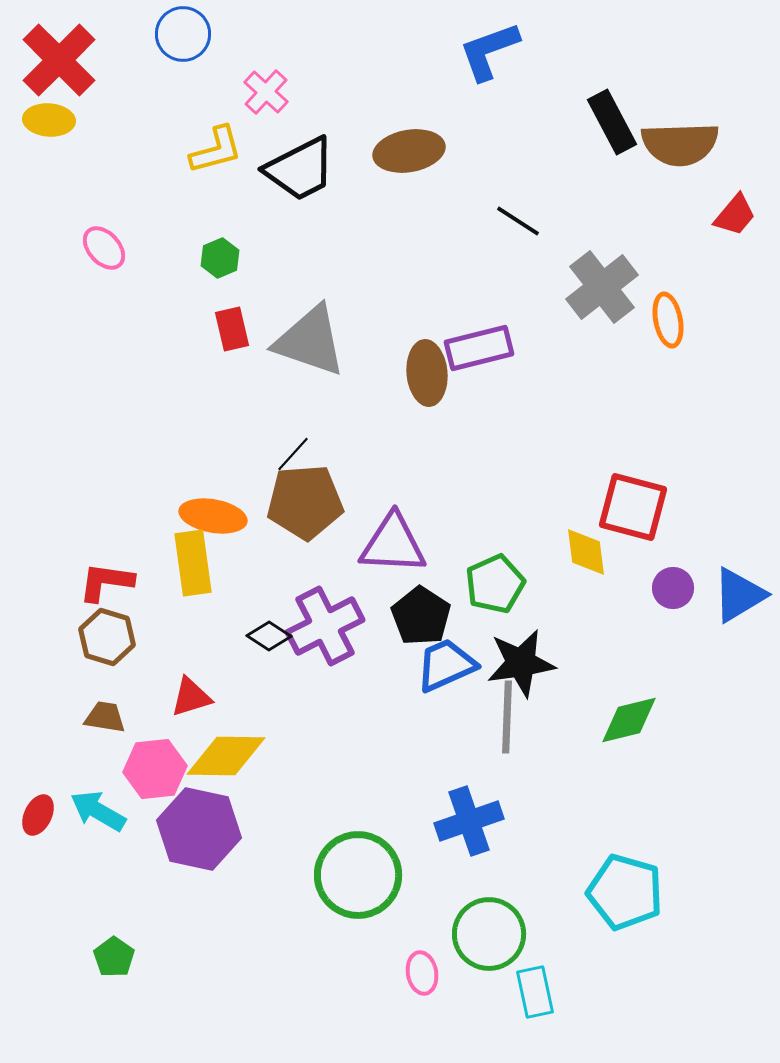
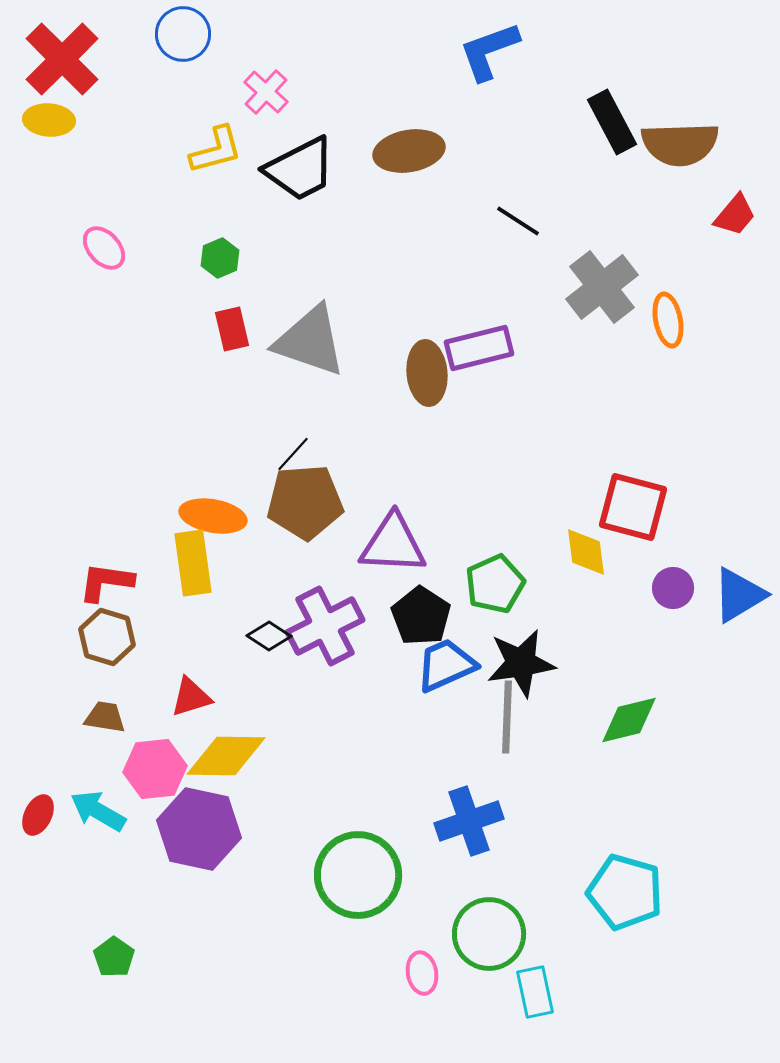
red cross at (59, 60): moved 3 px right, 1 px up
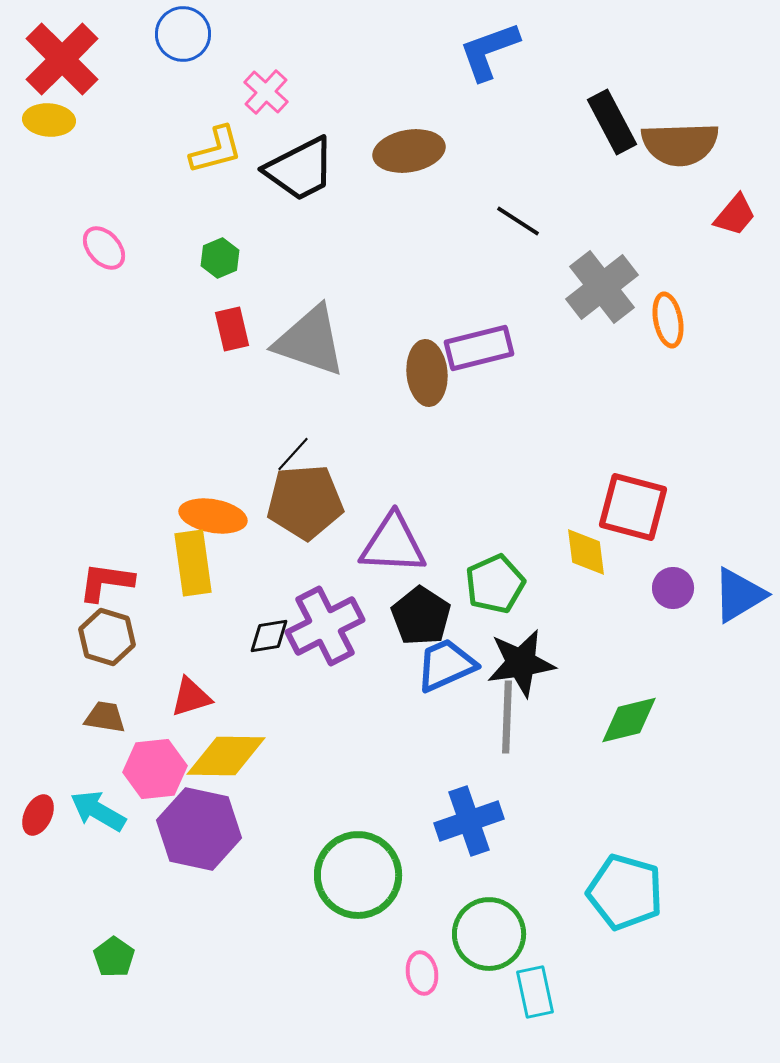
black diamond at (269, 636): rotated 42 degrees counterclockwise
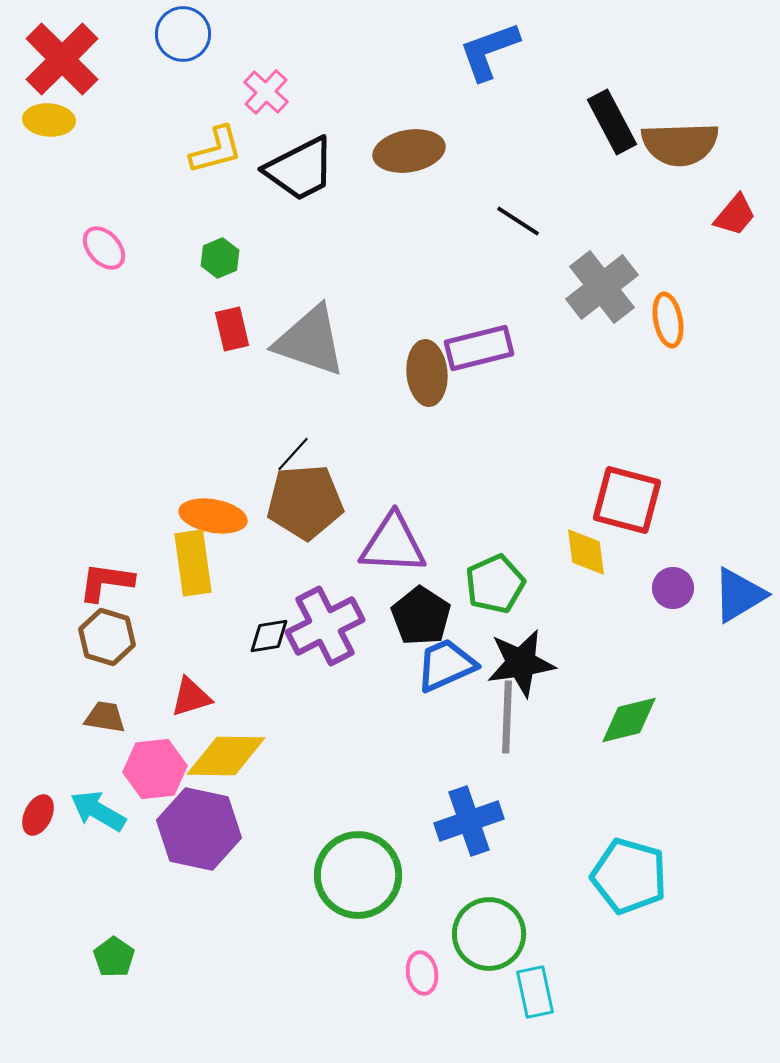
red square at (633, 507): moved 6 px left, 7 px up
cyan pentagon at (625, 892): moved 4 px right, 16 px up
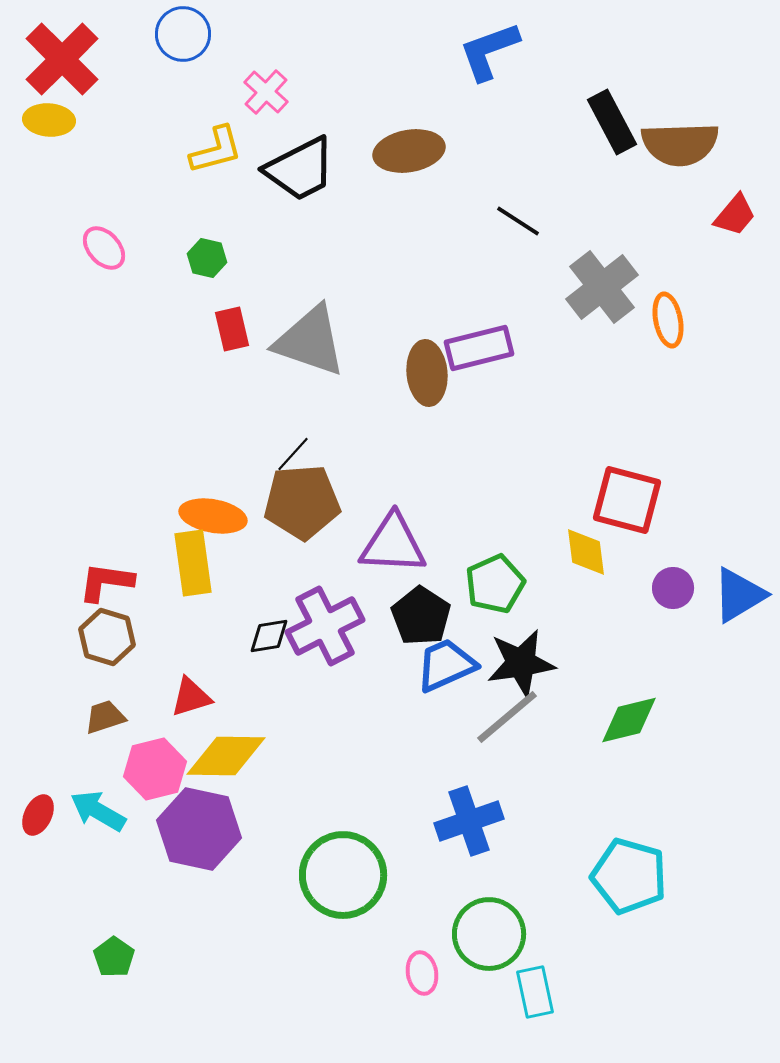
green hexagon at (220, 258): moved 13 px left; rotated 24 degrees counterclockwise
brown pentagon at (305, 502): moved 3 px left
brown trapezoid at (105, 717): rotated 27 degrees counterclockwise
gray line at (507, 717): rotated 48 degrees clockwise
pink hexagon at (155, 769): rotated 8 degrees counterclockwise
green circle at (358, 875): moved 15 px left
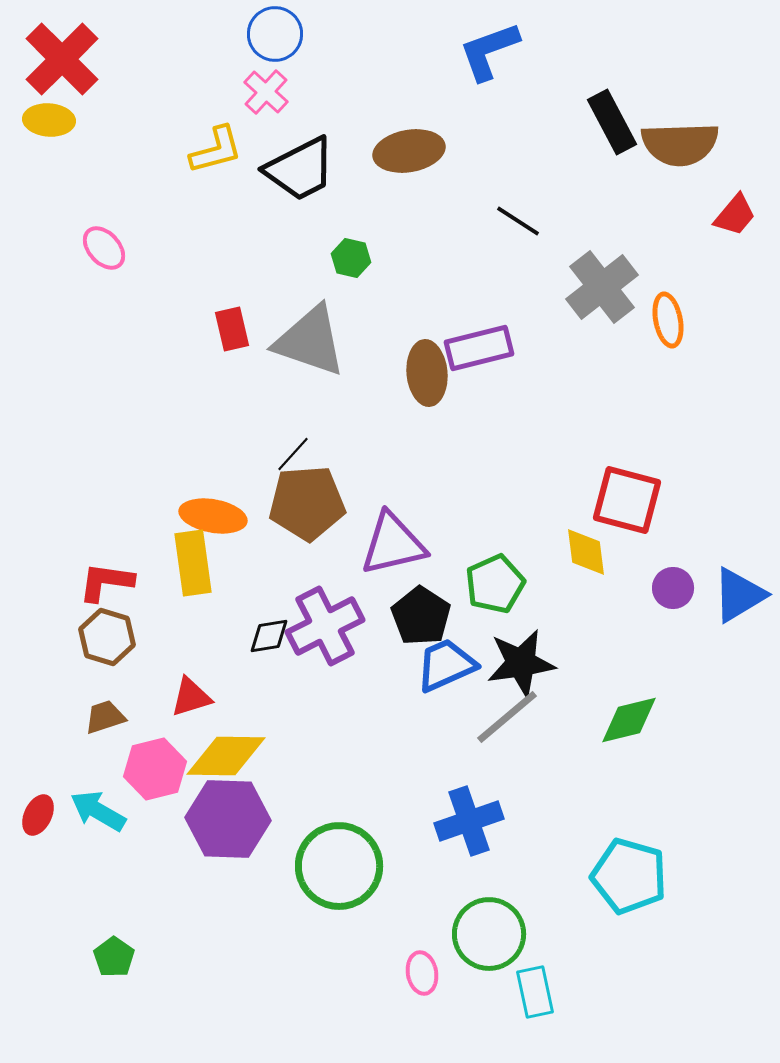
blue circle at (183, 34): moved 92 px right
green hexagon at (207, 258): moved 144 px right
brown pentagon at (302, 502): moved 5 px right, 1 px down
purple triangle at (393, 544): rotated 16 degrees counterclockwise
purple hexagon at (199, 829): moved 29 px right, 10 px up; rotated 10 degrees counterclockwise
green circle at (343, 875): moved 4 px left, 9 px up
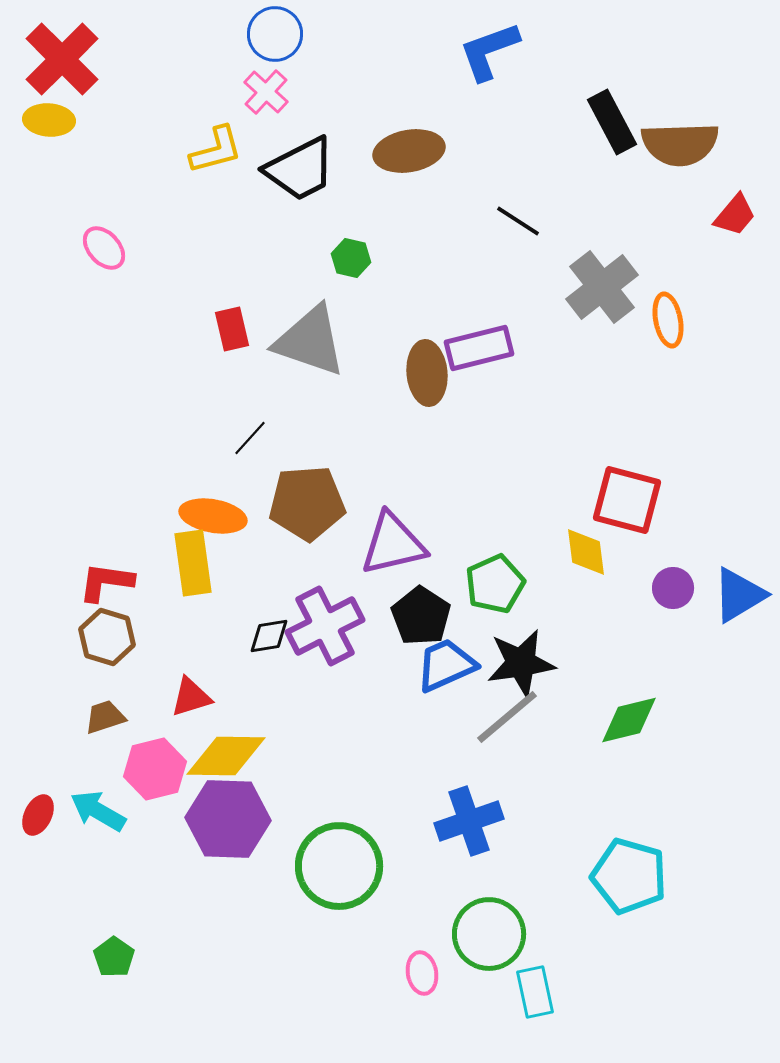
black line at (293, 454): moved 43 px left, 16 px up
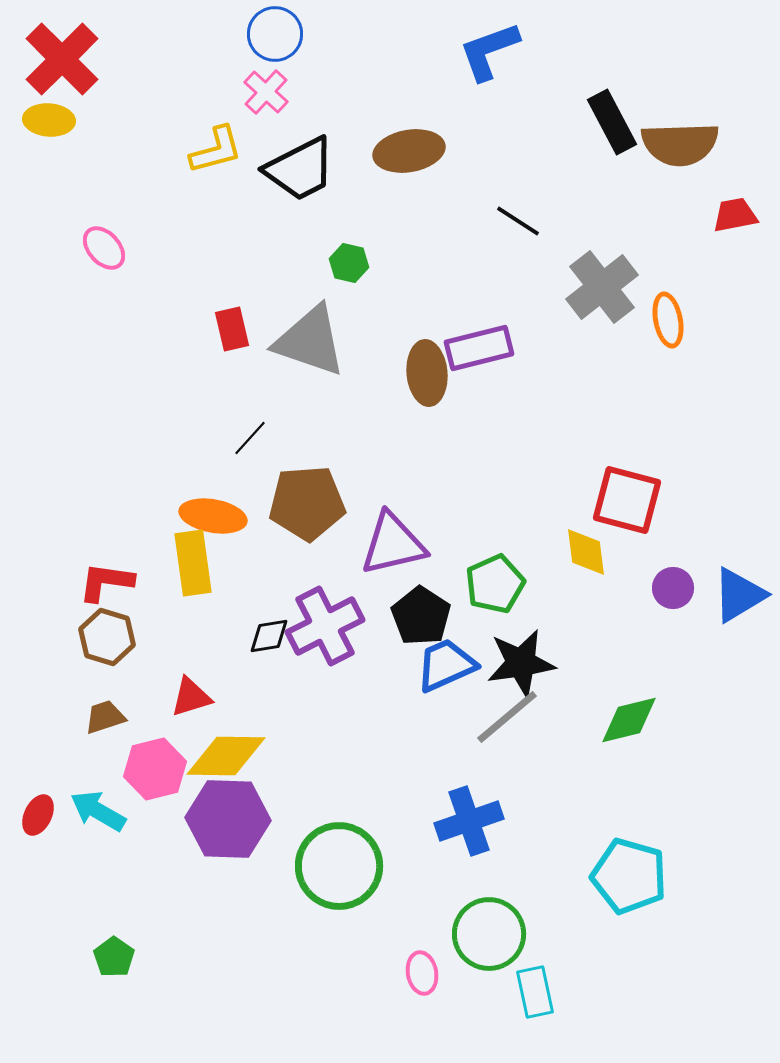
red trapezoid at (735, 215): rotated 141 degrees counterclockwise
green hexagon at (351, 258): moved 2 px left, 5 px down
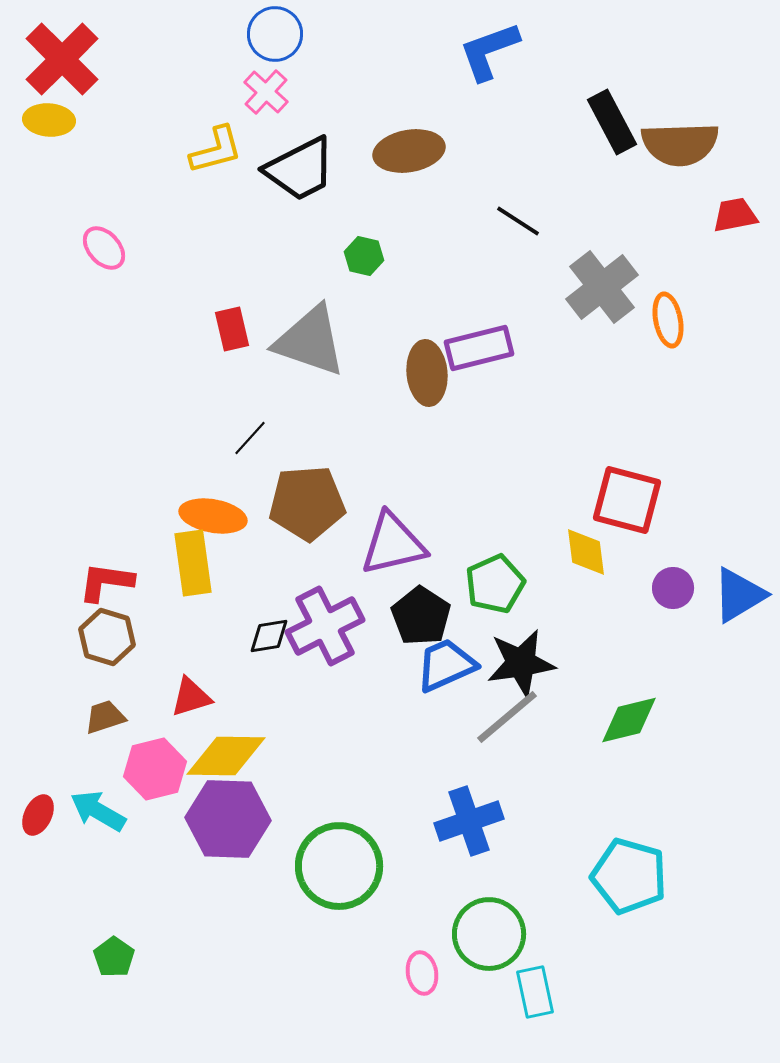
green hexagon at (349, 263): moved 15 px right, 7 px up
